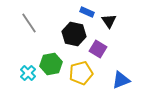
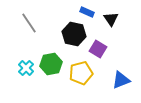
black triangle: moved 2 px right, 2 px up
cyan cross: moved 2 px left, 5 px up
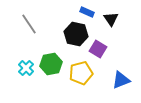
gray line: moved 1 px down
black hexagon: moved 2 px right
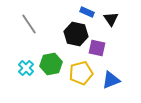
purple square: moved 1 px left, 1 px up; rotated 18 degrees counterclockwise
blue triangle: moved 10 px left
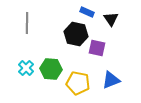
gray line: moved 2 px left, 1 px up; rotated 35 degrees clockwise
green hexagon: moved 5 px down; rotated 15 degrees clockwise
yellow pentagon: moved 3 px left, 10 px down; rotated 25 degrees clockwise
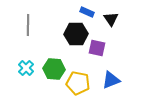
gray line: moved 1 px right, 2 px down
black hexagon: rotated 15 degrees counterclockwise
green hexagon: moved 3 px right
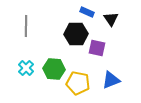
gray line: moved 2 px left, 1 px down
